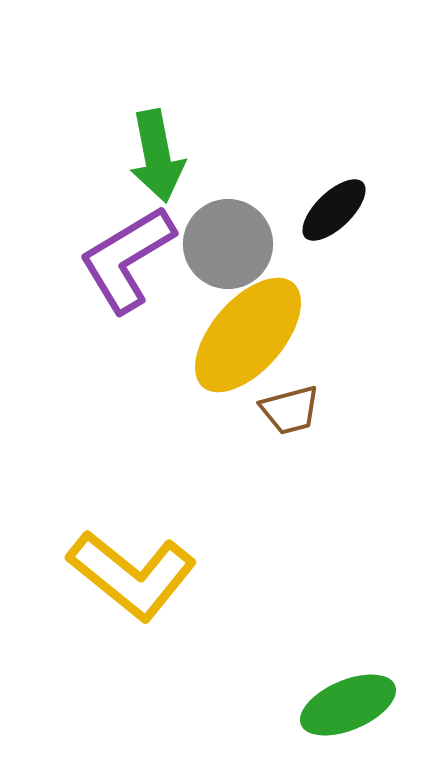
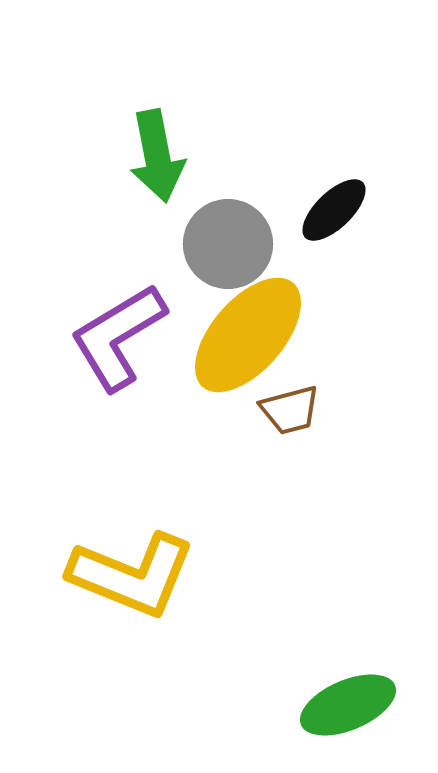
purple L-shape: moved 9 px left, 78 px down
yellow L-shape: rotated 17 degrees counterclockwise
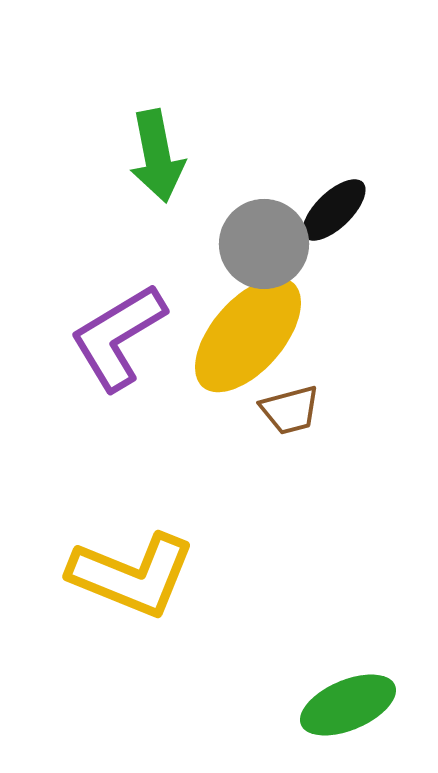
gray circle: moved 36 px right
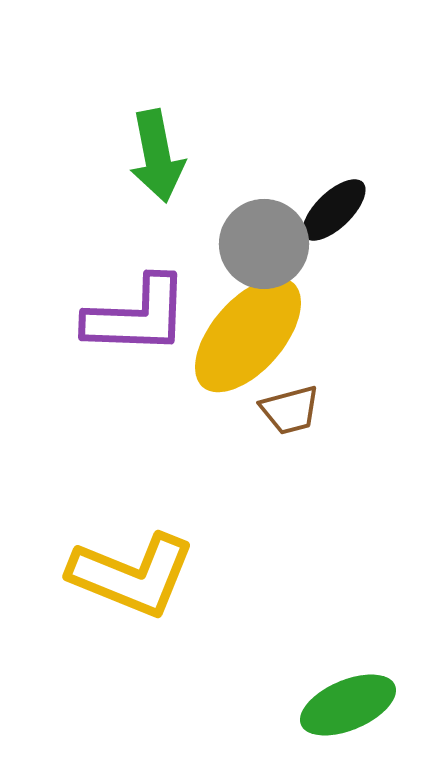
purple L-shape: moved 19 px right, 21 px up; rotated 147 degrees counterclockwise
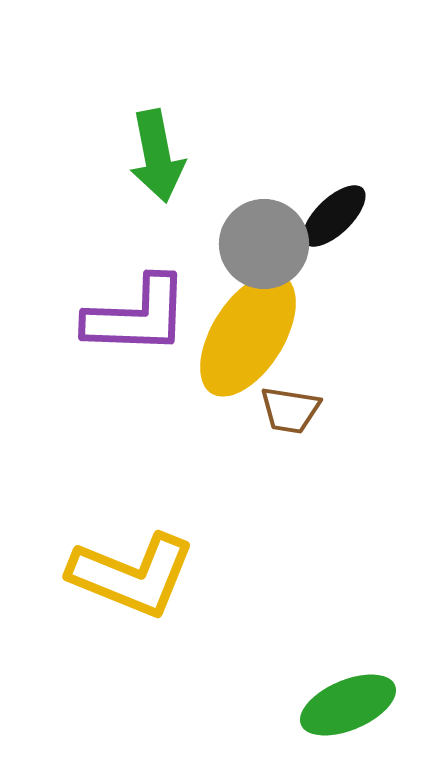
black ellipse: moved 6 px down
yellow ellipse: rotated 9 degrees counterclockwise
brown trapezoid: rotated 24 degrees clockwise
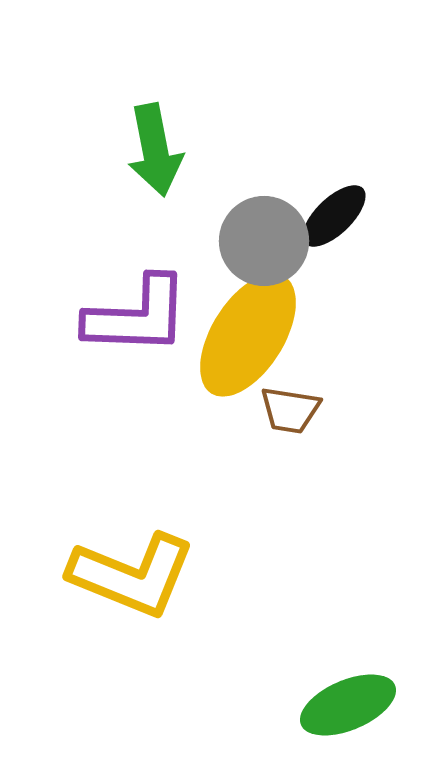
green arrow: moved 2 px left, 6 px up
gray circle: moved 3 px up
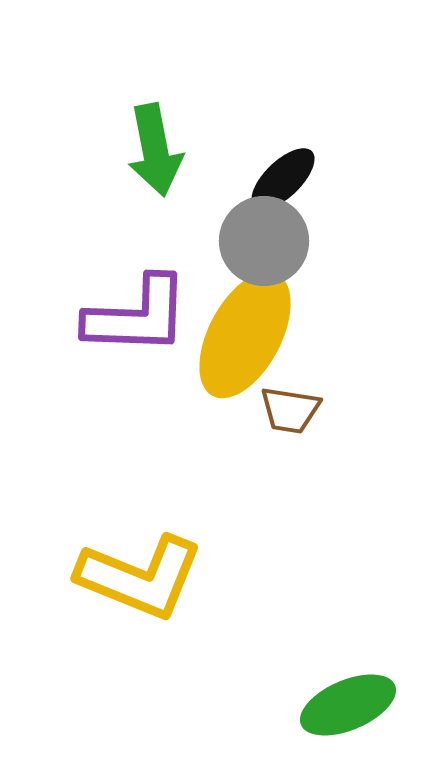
black ellipse: moved 51 px left, 37 px up
yellow ellipse: moved 3 px left; rotated 4 degrees counterclockwise
yellow L-shape: moved 8 px right, 2 px down
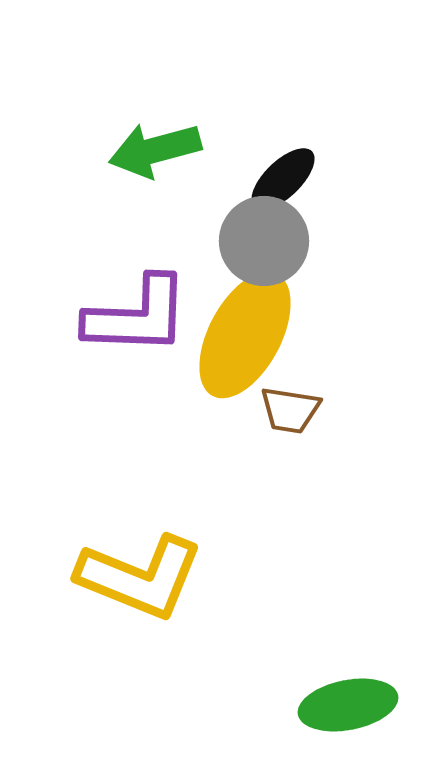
green arrow: rotated 86 degrees clockwise
green ellipse: rotated 12 degrees clockwise
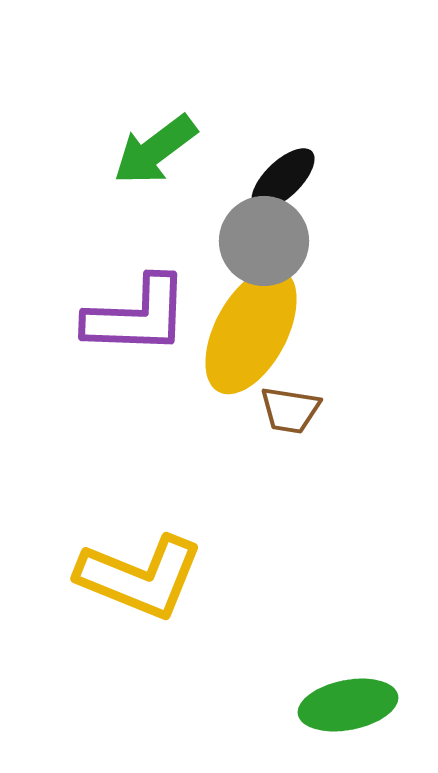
green arrow: rotated 22 degrees counterclockwise
yellow ellipse: moved 6 px right, 4 px up
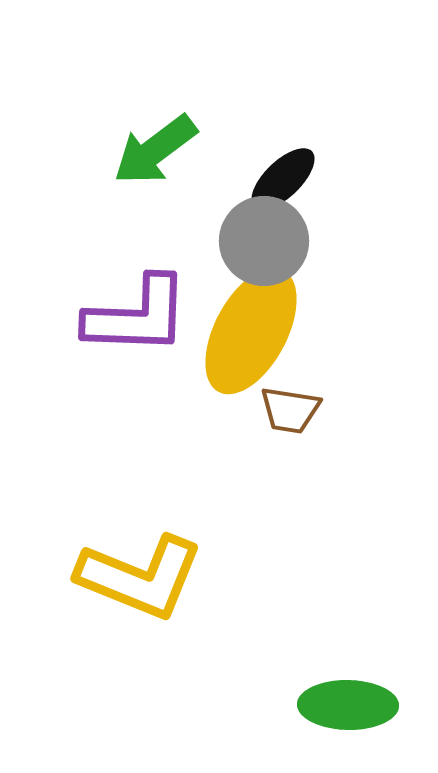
green ellipse: rotated 12 degrees clockwise
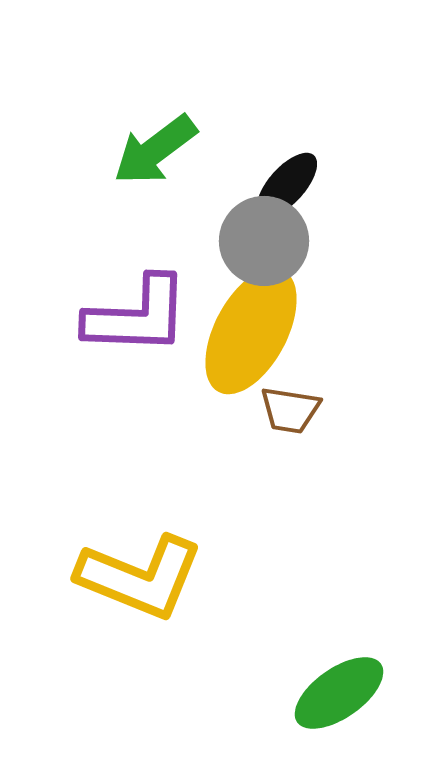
black ellipse: moved 4 px right, 6 px down; rotated 4 degrees counterclockwise
green ellipse: moved 9 px left, 12 px up; rotated 36 degrees counterclockwise
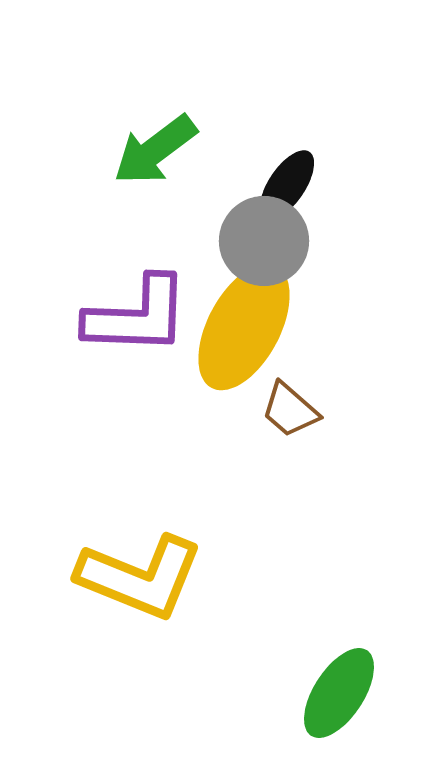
black ellipse: rotated 8 degrees counterclockwise
yellow ellipse: moved 7 px left, 4 px up
brown trapezoid: rotated 32 degrees clockwise
green ellipse: rotated 22 degrees counterclockwise
